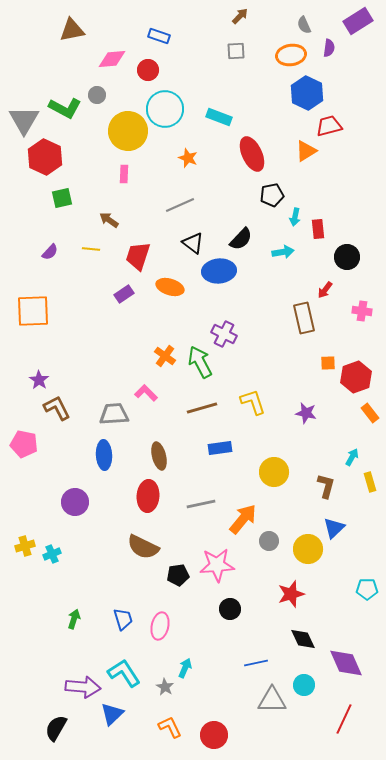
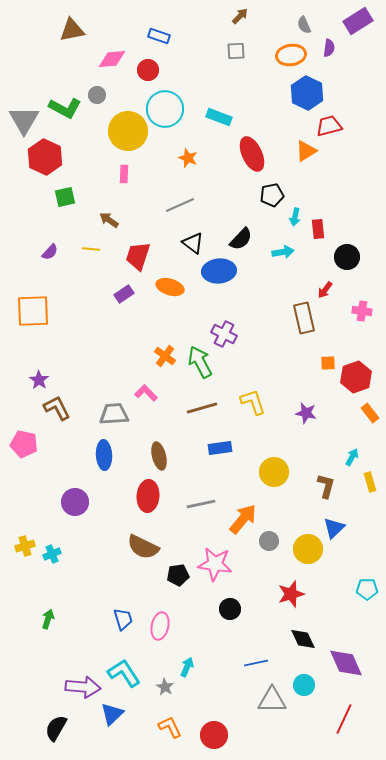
green square at (62, 198): moved 3 px right, 1 px up
pink star at (217, 565): moved 2 px left, 1 px up; rotated 12 degrees clockwise
green arrow at (74, 619): moved 26 px left
cyan arrow at (185, 668): moved 2 px right, 1 px up
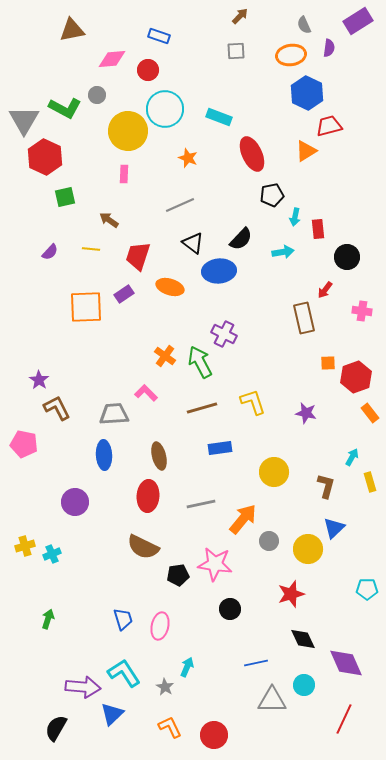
orange square at (33, 311): moved 53 px right, 4 px up
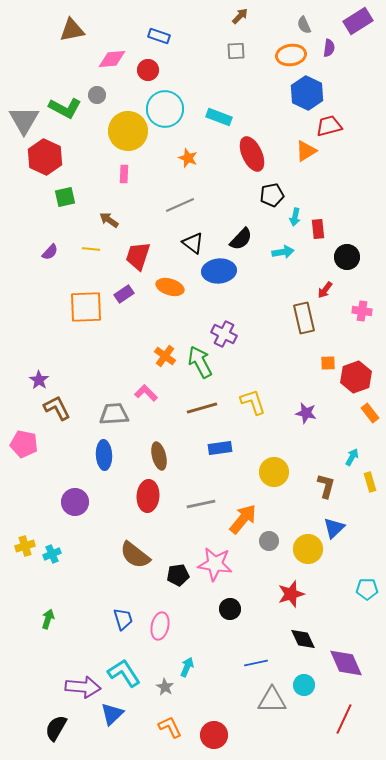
brown semicircle at (143, 547): moved 8 px left, 8 px down; rotated 12 degrees clockwise
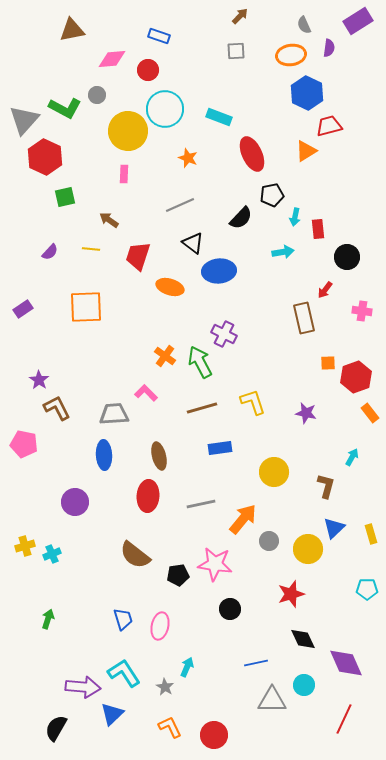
gray triangle at (24, 120): rotated 12 degrees clockwise
black semicircle at (241, 239): moved 21 px up
purple rectangle at (124, 294): moved 101 px left, 15 px down
yellow rectangle at (370, 482): moved 1 px right, 52 px down
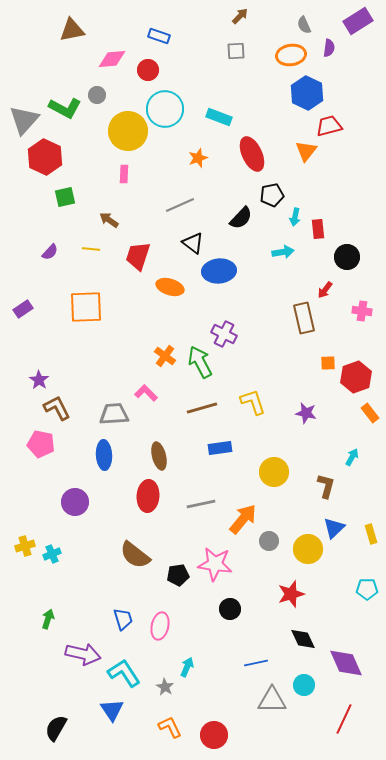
orange triangle at (306, 151): rotated 20 degrees counterclockwise
orange star at (188, 158): moved 10 px right; rotated 30 degrees clockwise
pink pentagon at (24, 444): moved 17 px right
purple arrow at (83, 687): moved 33 px up; rotated 8 degrees clockwise
blue triangle at (112, 714): moved 4 px up; rotated 20 degrees counterclockwise
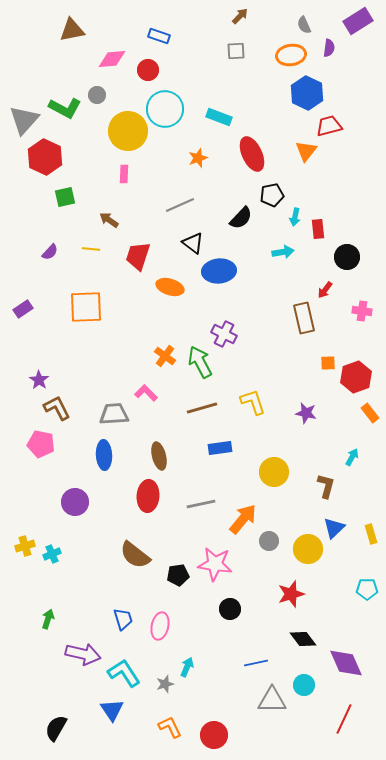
black diamond at (303, 639): rotated 12 degrees counterclockwise
gray star at (165, 687): moved 3 px up; rotated 24 degrees clockwise
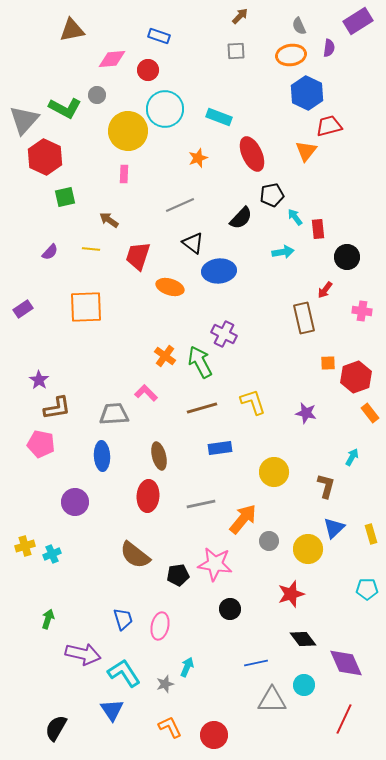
gray semicircle at (304, 25): moved 5 px left, 1 px down
cyan arrow at (295, 217): rotated 132 degrees clockwise
brown L-shape at (57, 408): rotated 108 degrees clockwise
blue ellipse at (104, 455): moved 2 px left, 1 px down
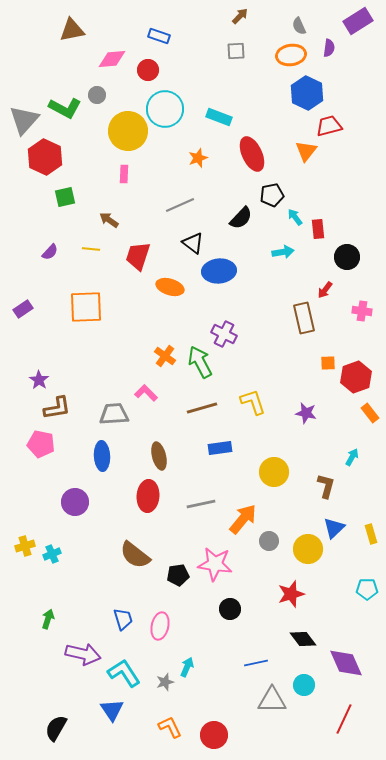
gray star at (165, 684): moved 2 px up
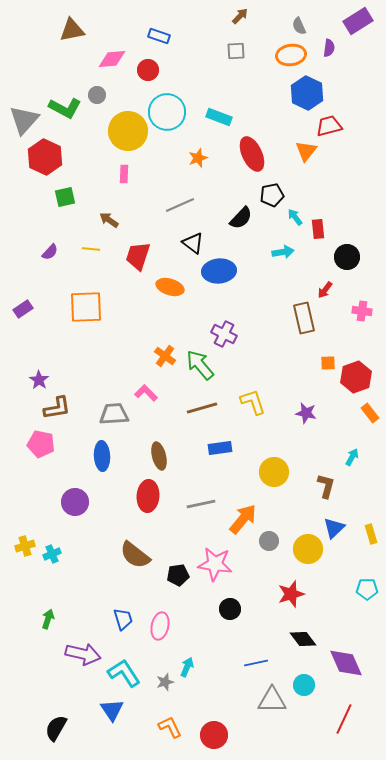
cyan circle at (165, 109): moved 2 px right, 3 px down
green arrow at (200, 362): moved 3 px down; rotated 12 degrees counterclockwise
